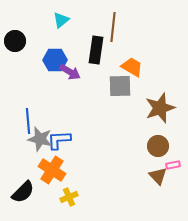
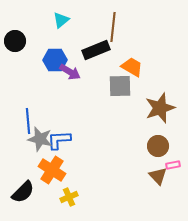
black rectangle: rotated 60 degrees clockwise
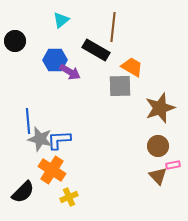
black rectangle: rotated 52 degrees clockwise
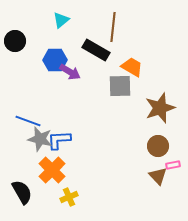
blue line: rotated 65 degrees counterclockwise
orange cross: rotated 12 degrees clockwise
black semicircle: moved 1 px left; rotated 75 degrees counterclockwise
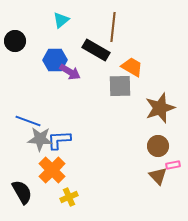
gray star: rotated 10 degrees counterclockwise
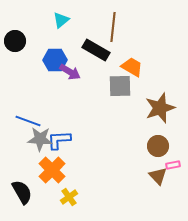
yellow cross: rotated 12 degrees counterclockwise
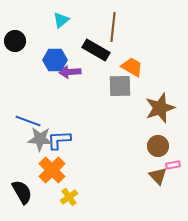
purple arrow: rotated 145 degrees clockwise
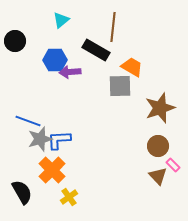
gray star: rotated 20 degrees counterclockwise
pink rectangle: rotated 56 degrees clockwise
